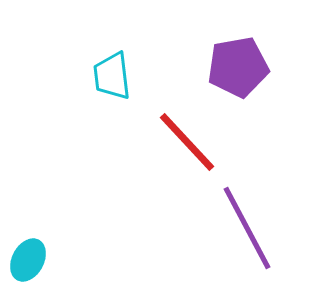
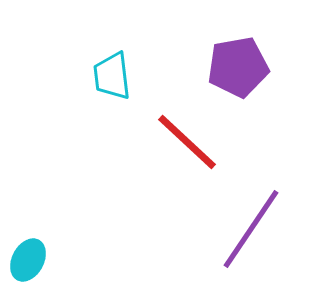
red line: rotated 4 degrees counterclockwise
purple line: moved 4 px right, 1 px down; rotated 62 degrees clockwise
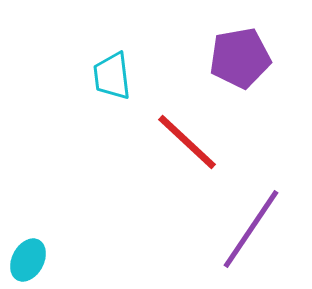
purple pentagon: moved 2 px right, 9 px up
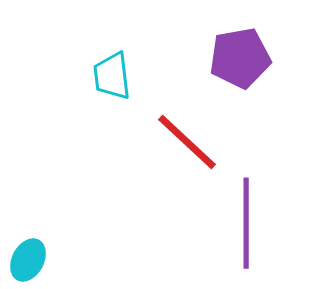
purple line: moved 5 px left, 6 px up; rotated 34 degrees counterclockwise
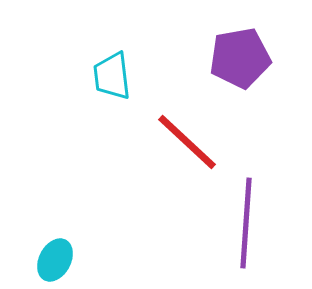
purple line: rotated 4 degrees clockwise
cyan ellipse: moved 27 px right
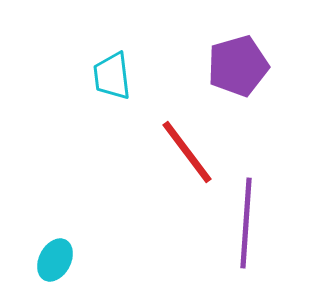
purple pentagon: moved 2 px left, 8 px down; rotated 6 degrees counterclockwise
red line: moved 10 px down; rotated 10 degrees clockwise
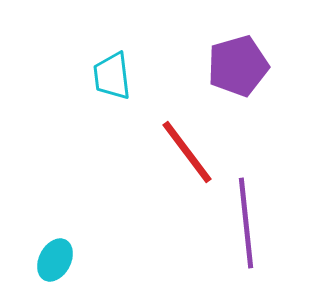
purple line: rotated 10 degrees counterclockwise
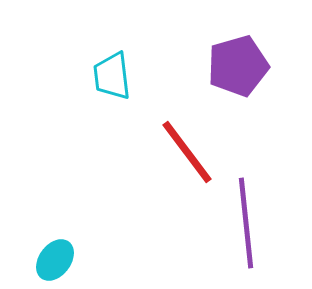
cyan ellipse: rotated 9 degrees clockwise
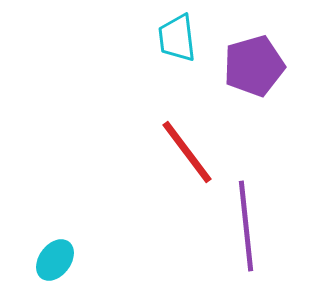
purple pentagon: moved 16 px right
cyan trapezoid: moved 65 px right, 38 px up
purple line: moved 3 px down
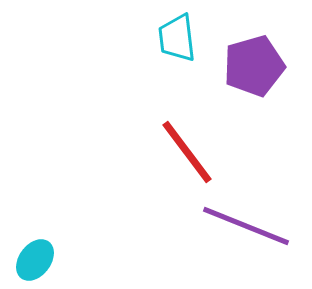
purple line: rotated 62 degrees counterclockwise
cyan ellipse: moved 20 px left
